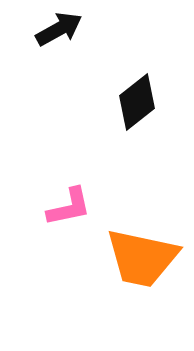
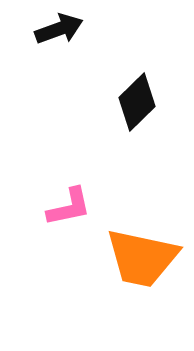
black arrow: rotated 9 degrees clockwise
black diamond: rotated 6 degrees counterclockwise
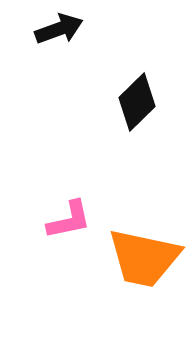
pink L-shape: moved 13 px down
orange trapezoid: moved 2 px right
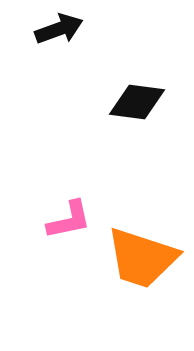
black diamond: rotated 52 degrees clockwise
orange trapezoid: moved 2 px left; rotated 6 degrees clockwise
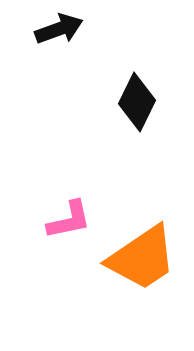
black diamond: rotated 72 degrees counterclockwise
orange trapezoid: rotated 52 degrees counterclockwise
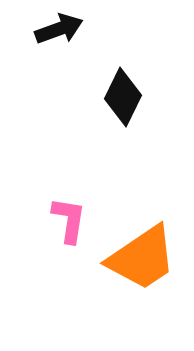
black diamond: moved 14 px left, 5 px up
pink L-shape: rotated 69 degrees counterclockwise
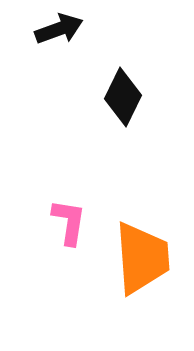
pink L-shape: moved 2 px down
orange trapezoid: rotated 60 degrees counterclockwise
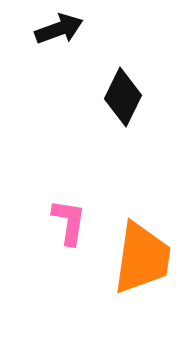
orange trapezoid: rotated 12 degrees clockwise
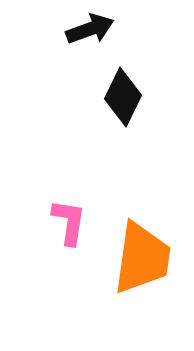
black arrow: moved 31 px right
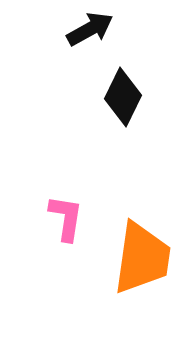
black arrow: rotated 9 degrees counterclockwise
pink L-shape: moved 3 px left, 4 px up
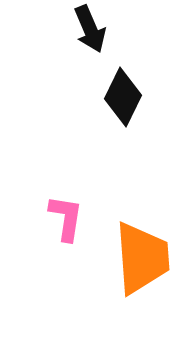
black arrow: rotated 96 degrees clockwise
orange trapezoid: rotated 12 degrees counterclockwise
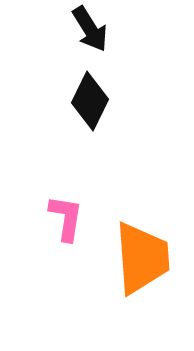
black arrow: rotated 9 degrees counterclockwise
black diamond: moved 33 px left, 4 px down
